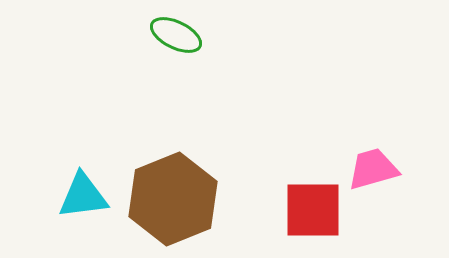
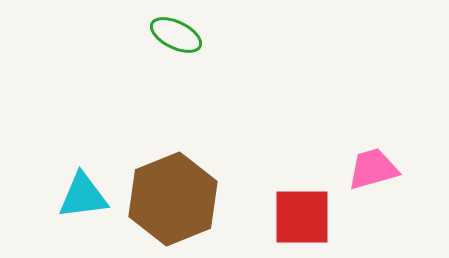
red square: moved 11 px left, 7 px down
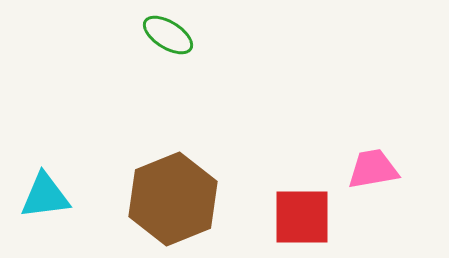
green ellipse: moved 8 px left; rotated 6 degrees clockwise
pink trapezoid: rotated 6 degrees clockwise
cyan triangle: moved 38 px left
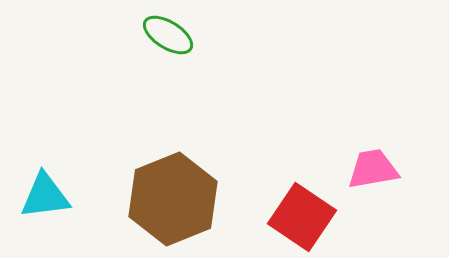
red square: rotated 34 degrees clockwise
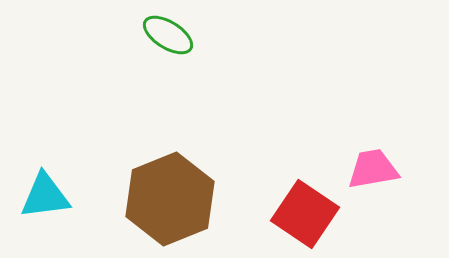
brown hexagon: moved 3 px left
red square: moved 3 px right, 3 px up
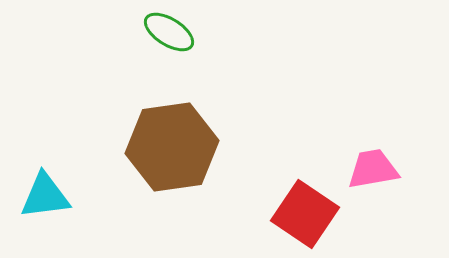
green ellipse: moved 1 px right, 3 px up
brown hexagon: moved 2 px right, 52 px up; rotated 14 degrees clockwise
